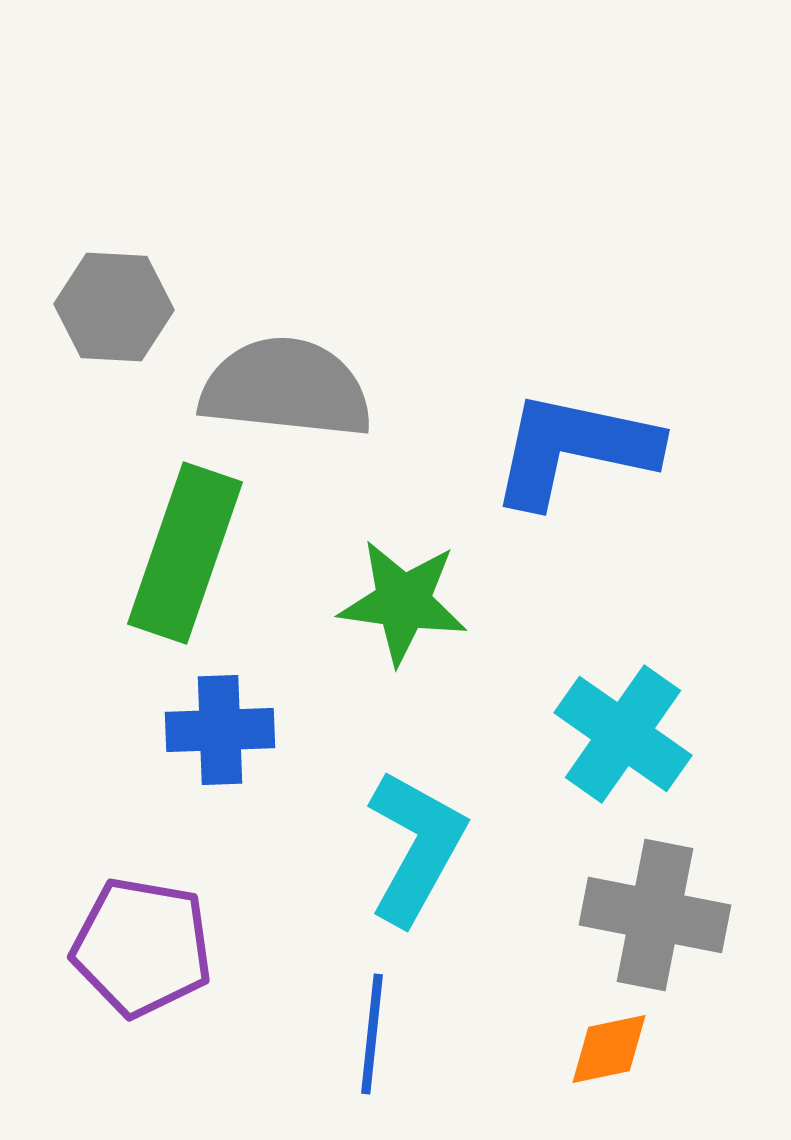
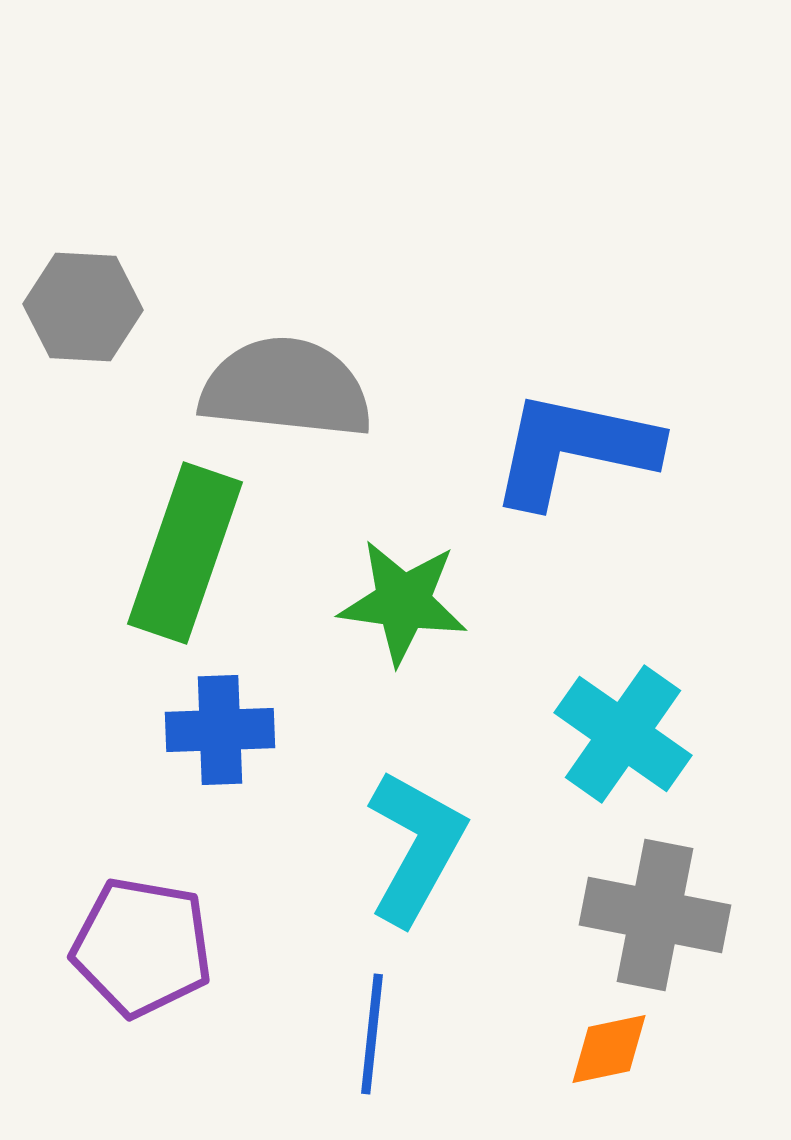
gray hexagon: moved 31 px left
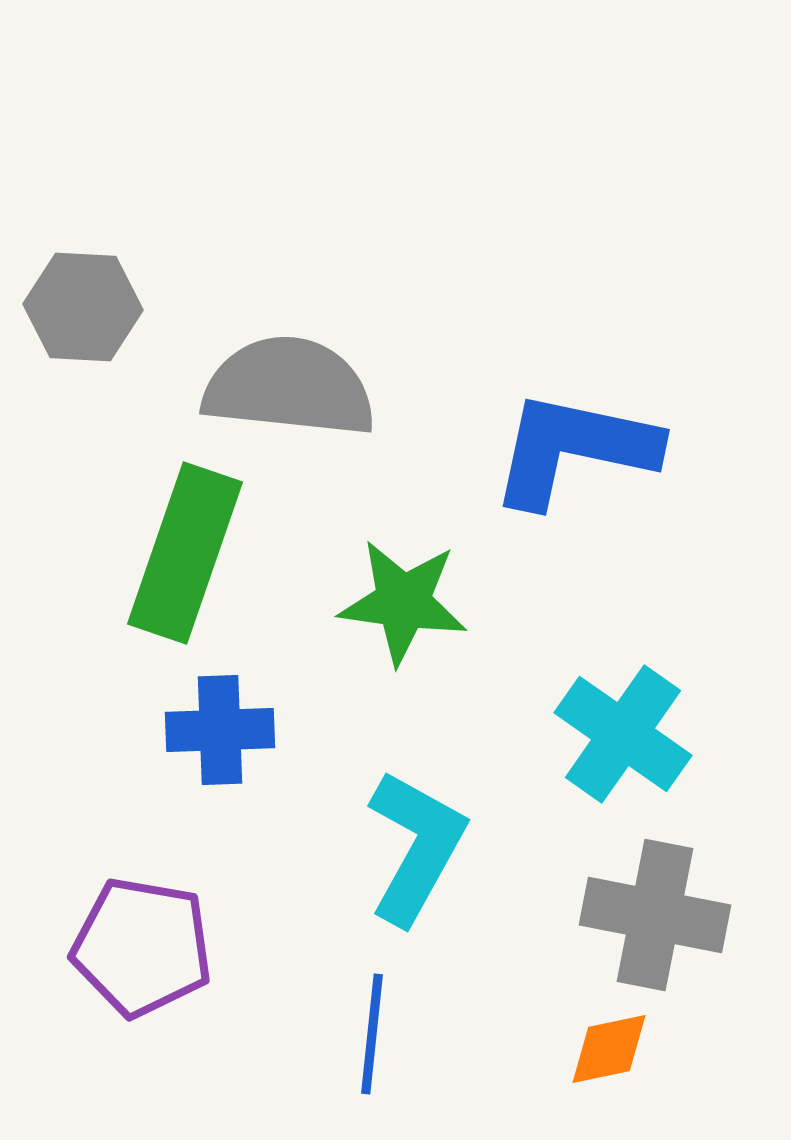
gray semicircle: moved 3 px right, 1 px up
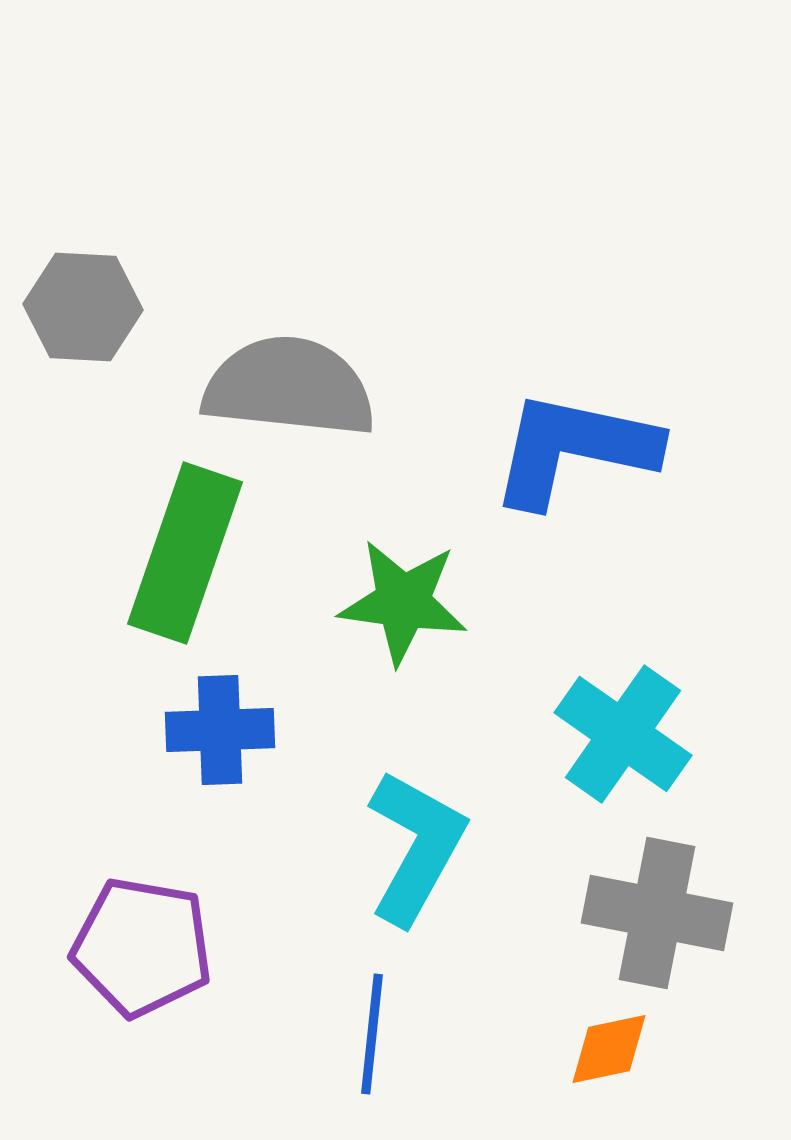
gray cross: moved 2 px right, 2 px up
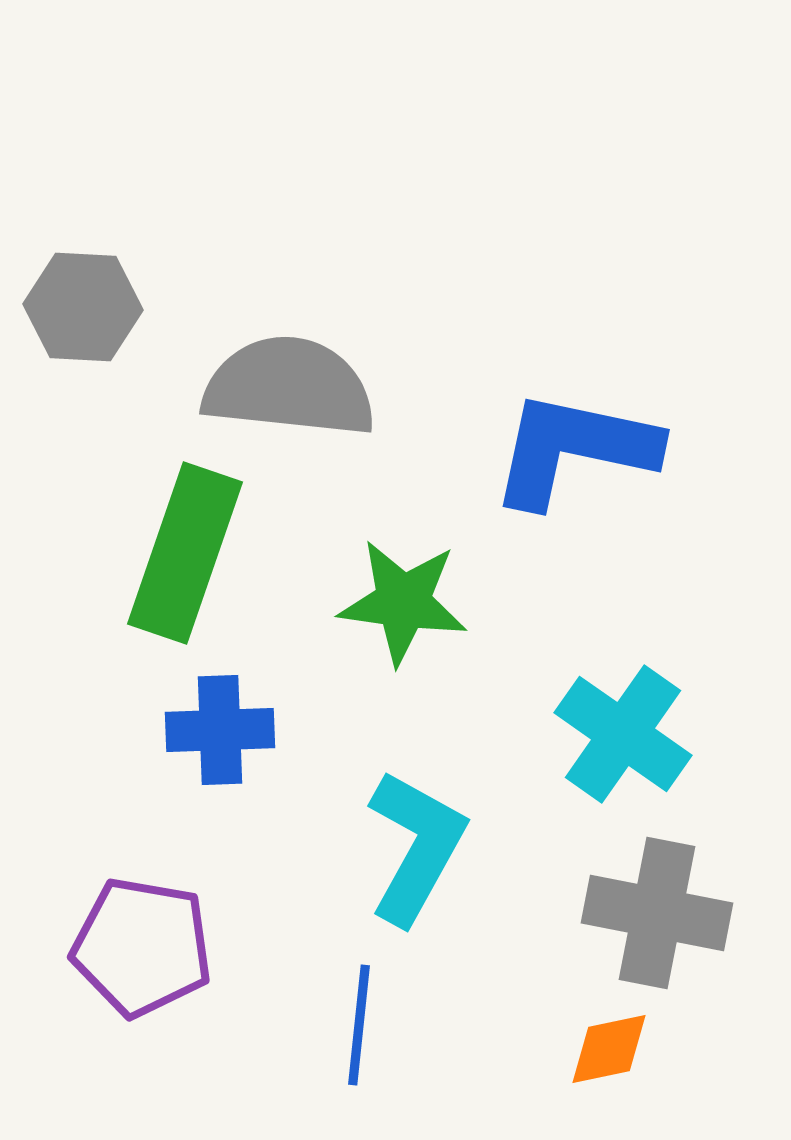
blue line: moved 13 px left, 9 px up
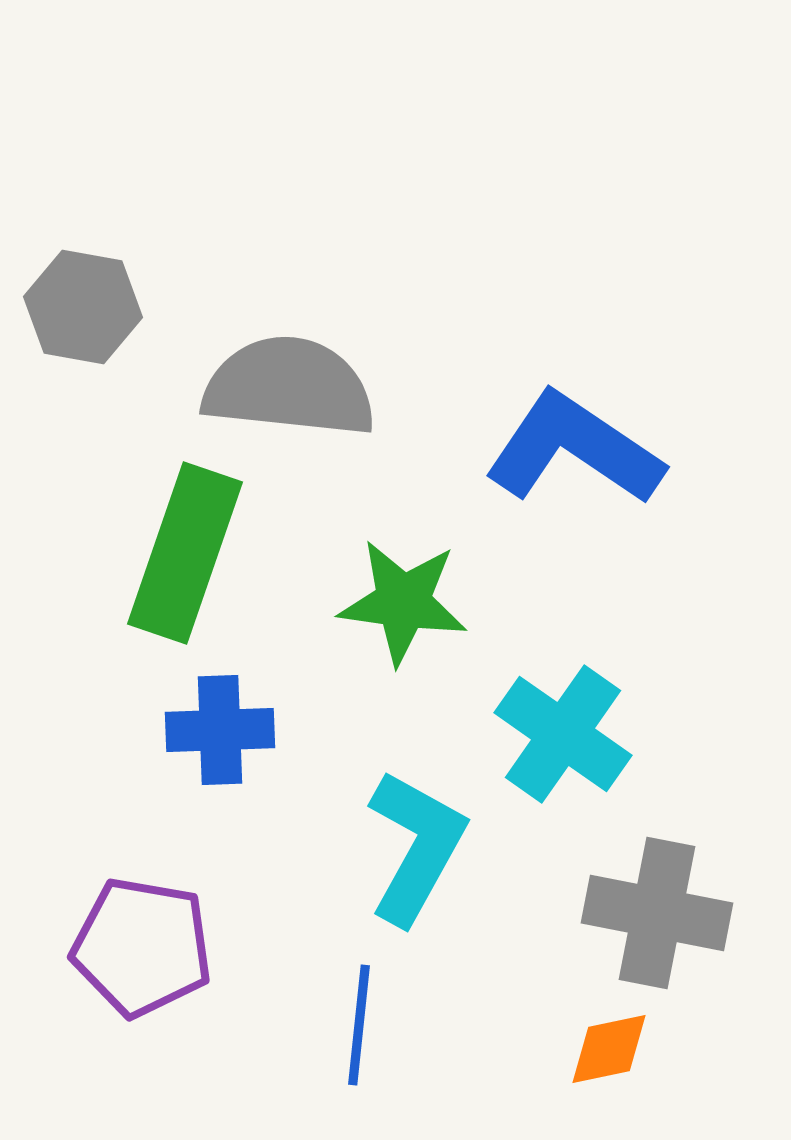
gray hexagon: rotated 7 degrees clockwise
blue L-shape: rotated 22 degrees clockwise
cyan cross: moved 60 px left
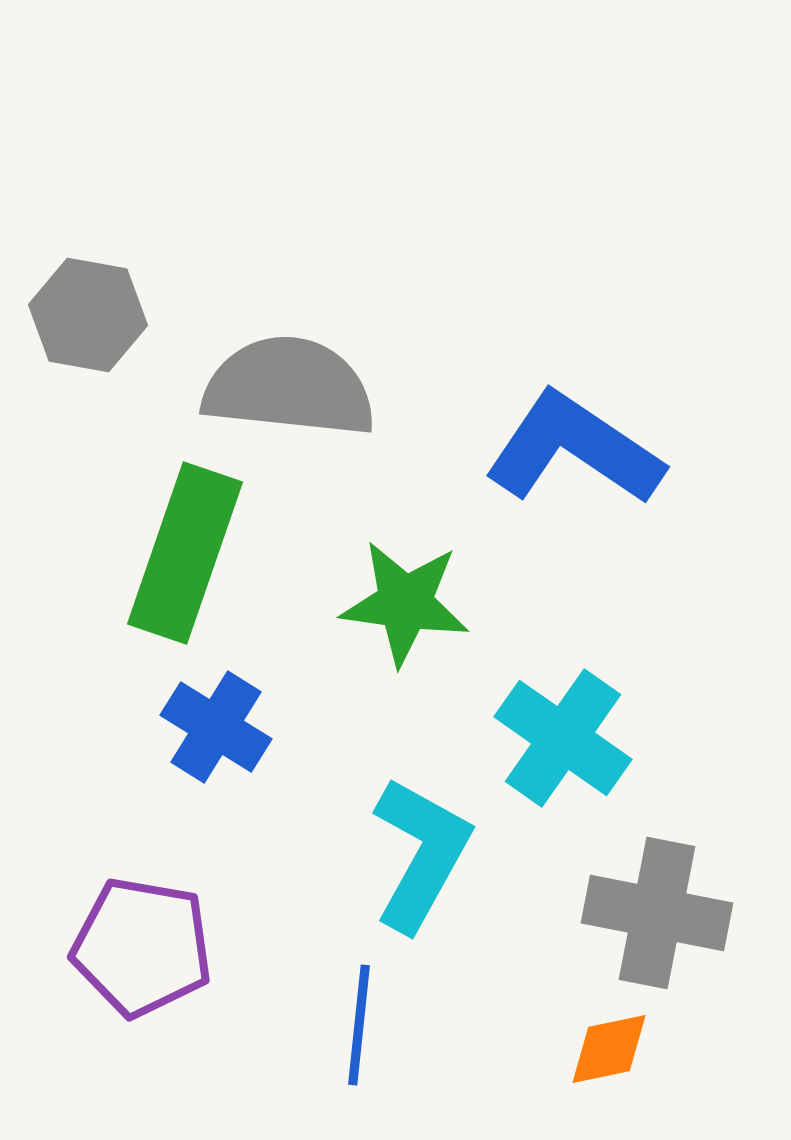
gray hexagon: moved 5 px right, 8 px down
green star: moved 2 px right, 1 px down
blue cross: moved 4 px left, 3 px up; rotated 34 degrees clockwise
cyan cross: moved 4 px down
cyan L-shape: moved 5 px right, 7 px down
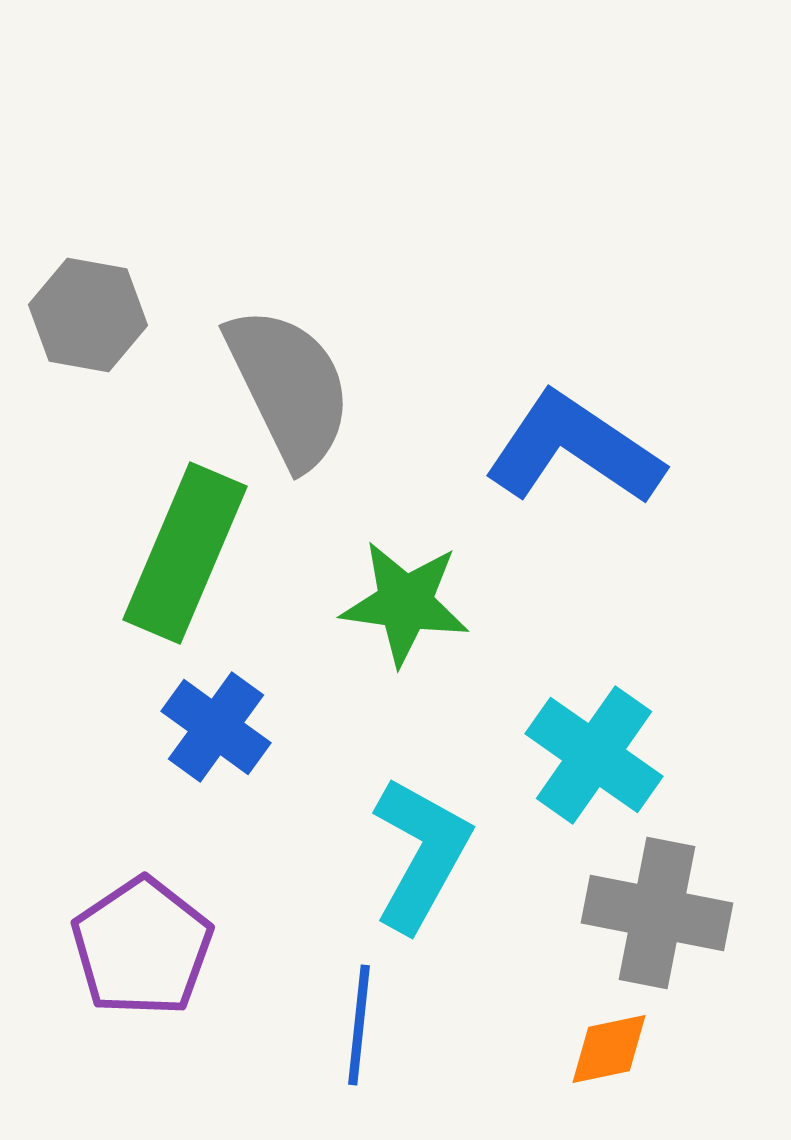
gray semicircle: rotated 58 degrees clockwise
green rectangle: rotated 4 degrees clockwise
blue cross: rotated 4 degrees clockwise
cyan cross: moved 31 px right, 17 px down
purple pentagon: rotated 28 degrees clockwise
